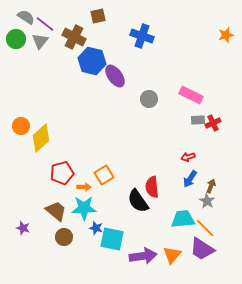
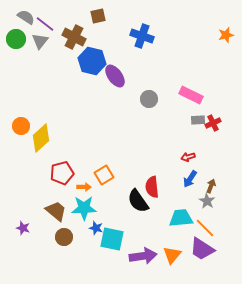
cyan trapezoid: moved 2 px left, 1 px up
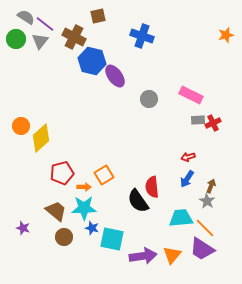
blue arrow: moved 3 px left
blue star: moved 4 px left
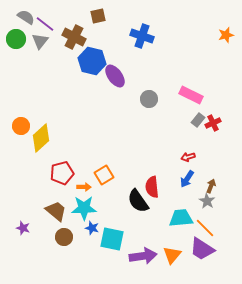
gray rectangle: rotated 48 degrees counterclockwise
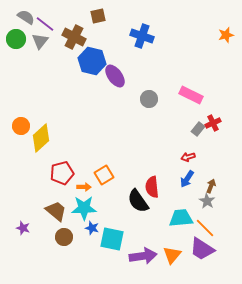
gray rectangle: moved 9 px down
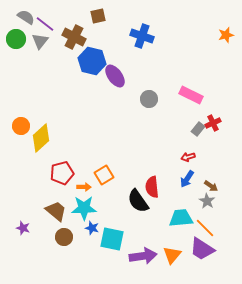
brown arrow: rotated 104 degrees clockwise
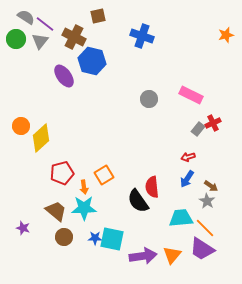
purple ellipse: moved 51 px left
orange arrow: rotated 80 degrees clockwise
blue star: moved 3 px right, 10 px down; rotated 16 degrees counterclockwise
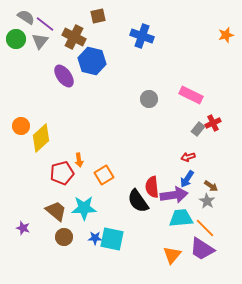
orange arrow: moved 5 px left, 27 px up
purple arrow: moved 31 px right, 61 px up
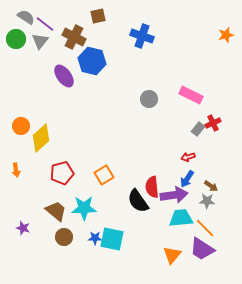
orange arrow: moved 63 px left, 10 px down
gray star: rotated 28 degrees counterclockwise
